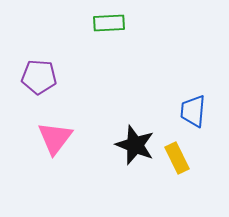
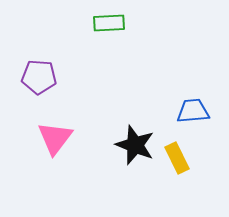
blue trapezoid: rotated 80 degrees clockwise
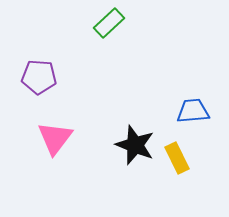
green rectangle: rotated 40 degrees counterclockwise
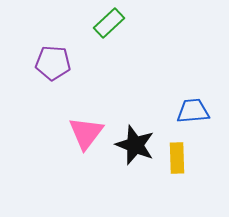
purple pentagon: moved 14 px right, 14 px up
pink triangle: moved 31 px right, 5 px up
yellow rectangle: rotated 24 degrees clockwise
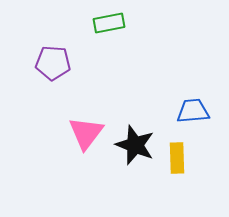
green rectangle: rotated 32 degrees clockwise
